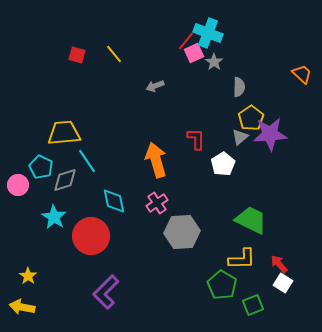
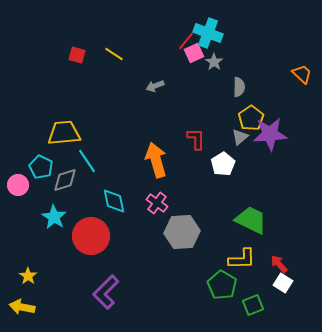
yellow line: rotated 18 degrees counterclockwise
pink cross: rotated 20 degrees counterclockwise
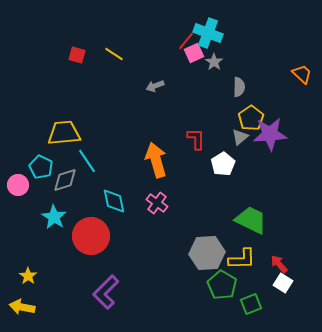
gray hexagon: moved 25 px right, 21 px down
green square: moved 2 px left, 1 px up
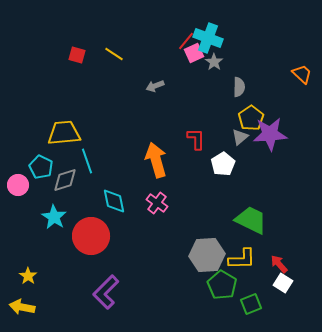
cyan cross: moved 5 px down
cyan line: rotated 15 degrees clockwise
gray hexagon: moved 2 px down
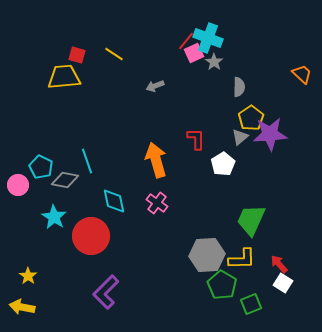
yellow trapezoid: moved 56 px up
gray diamond: rotated 28 degrees clockwise
green trapezoid: rotated 92 degrees counterclockwise
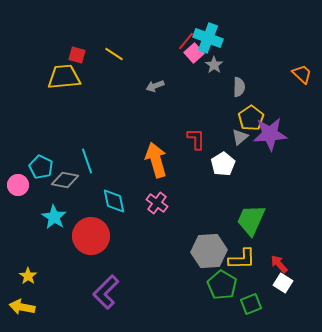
pink square: rotated 18 degrees counterclockwise
gray star: moved 3 px down
gray hexagon: moved 2 px right, 4 px up
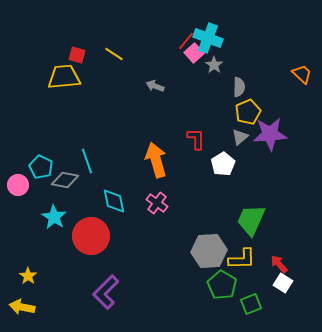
gray arrow: rotated 42 degrees clockwise
yellow pentagon: moved 3 px left, 6 px up; rotated 10 degrees clockwise
